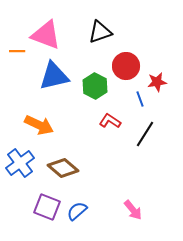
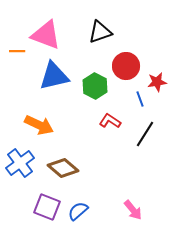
blue semicircle: moved 1 px right
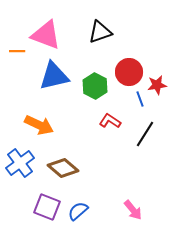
red circle: moved 3 px right, 6 px down
red star: moved 3 px down
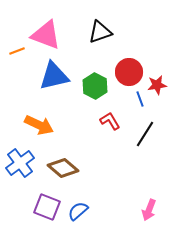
orange line: rotated 21 degrees counterclockwise
red L-shape: rotated 25 degrees clockwise
pink arrow: moved 16 px right; rotated 60 degrees clockwise
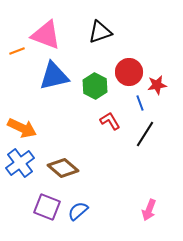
blue line: moved 4 px down
orange arrow: moved 17 px left, 3 px down
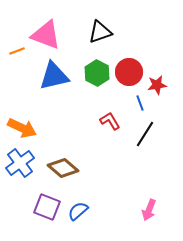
green hexagon: moved 2 px right, 13 px up
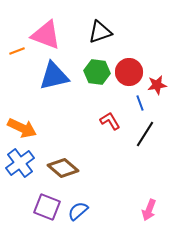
green hexagon: moved 1 px up; rotated 20 degrees counterclockwise
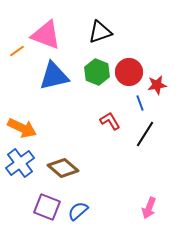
orange line: rotated 14 degrees counterclockwise
green hexagon: rotated 15 degrees clockwise
pink arrow: moved 2 px up
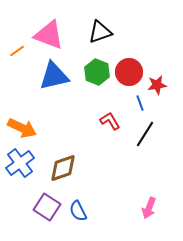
pink triangle: moved 3 px right
brown diamond: rotated 60 degrees counterclockwise
purple square: rotated 12 degrees clockwise
blue semicircle: rotated 75 degrees counterclockwise
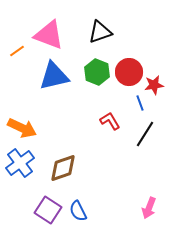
red star: moved 3 px left
purple square: moved 1 px right, 3 px down
